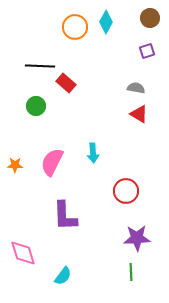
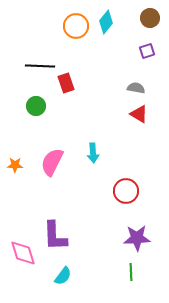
cyan diamond: rotated 10 degrees clockwise
orange circle: moved 1 px right, 1 px up
red rectangle: rotated 30 degrees clockwise
purple L-shape: moved 10 px left, 20 px down
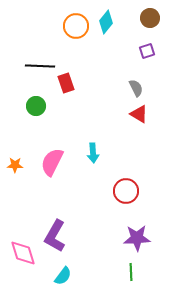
gray semicircle: rotated 54 degrees clockwise
purple L-shape: rotated 32 degrees clockwise
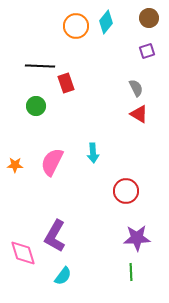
brown circle: moved 1 px left
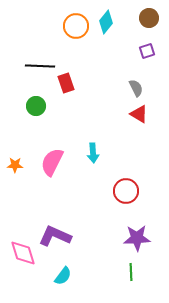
purple L-shape: rotated 84 degrees clockwise
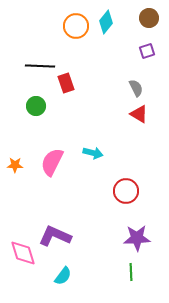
cyan arrow: rotated 72 degrees counterclockwise
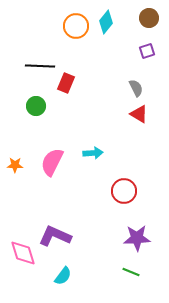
red rectangle: rotated 42 degrees clockwise
cyan arrow: rotated 18 degrees counterclockwise
red circle: moved 2 px left
green line: rotated 66 degrees counterclockwise
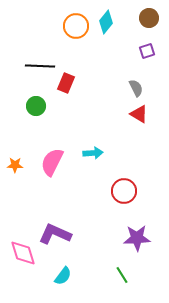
purple L-shape: moved 2 px up
green line: moved 9 px left, 3 px down; rotated 36 degrees clockwise
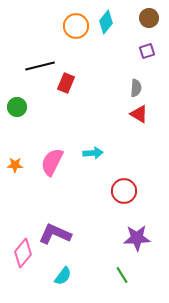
black line: rotated 16 degrees counterclockwise
gray semicircle: rotated 30 degrees clockwise
green circle: moved 19 px left, 1 px down
pink diamond: rotated 56 degrees clockwise
